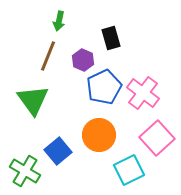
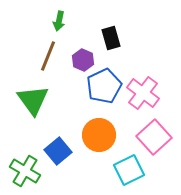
blue pentagon: moved 1 px up
pink square: moved 3 px left, 1 px up
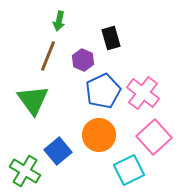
blue pentagon: moved 1 px left, 5 px down
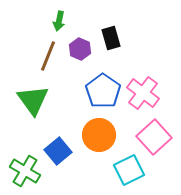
purple hexagon: moved 3 px left, 11 px up
blue pentagon: rotated 12 degrees counterclockwise
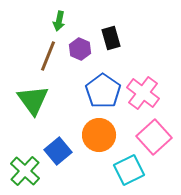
green cross: rotated 12 degrees clockwise
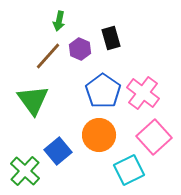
brown line: rotated 20 degrees clockwise
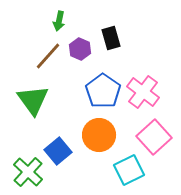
pink cross: moved 1 px up
green cross: moved 3 px right, 1 px down
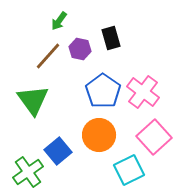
green arrow: rotated 24 degrees clockwise
purple hexagon: rotated 10 degrees counterclockwise
green cross: rotated 12 degrees clockwise
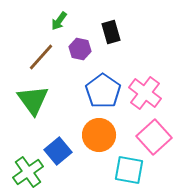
black rectangle: moved 6 px up
brown line: moved 7 px left, 1 px down
pink cross: moved 2 px right, 1 px down
cyan square: rotated 36 degrees clockwise
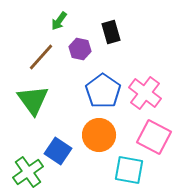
pink square: rotated 20 degrees counterclockwise
blue square: rotated 16 degrees counterclockwise
